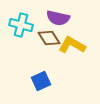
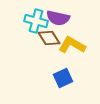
cyan cross: moved 15 px right, 4 px up
blue square: moved 22 px right, 3 px up
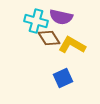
purple semicircle: moved 3 px right, 1 px up
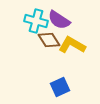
purple semicircle: moved 2 px left, 3 px down; rotated 20 degrees clockwise
brown diamond: moved 2 px down
blue square: moved 3 px left, 9 px down
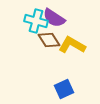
purple semicircle: moved 5 px left, 2 px up
blue square: moved 4 px right, 2 px down
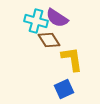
purple semicircle: moved 3 px right
yellow L-shape: moved 14 px down; rotated 52 degrees clockwise
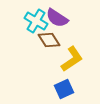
cyan cross: rotated 15 degrees clockwise
yellow L-shape: rotated 64 degrees clockwise
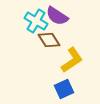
purple semicircle: moved 2 px up
yellow L-shape: moved 1 px down
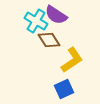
purple semicircle: moved 1 px left, 1 px up
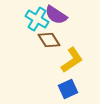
cyan cross: moved 1 px right, 2 px up
blue square: moved 4 px right
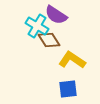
cyan cross: moved 7 px down
yellow L-shape: rotated 112 degrees counterclockwise
blue square: rotated 18 degrees clockwise
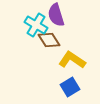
purple semicircle: rotated 40 degrees clockwise
cyan cross: moved 1 px left, 1 px up
blue square: moved 2 px right, 2 px up; rotated 24 degrees counterclockwise
